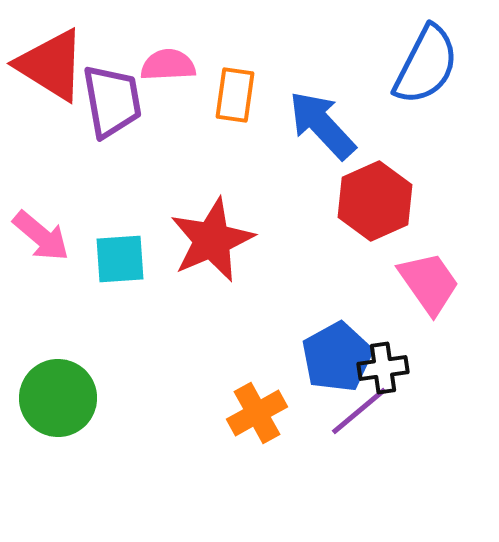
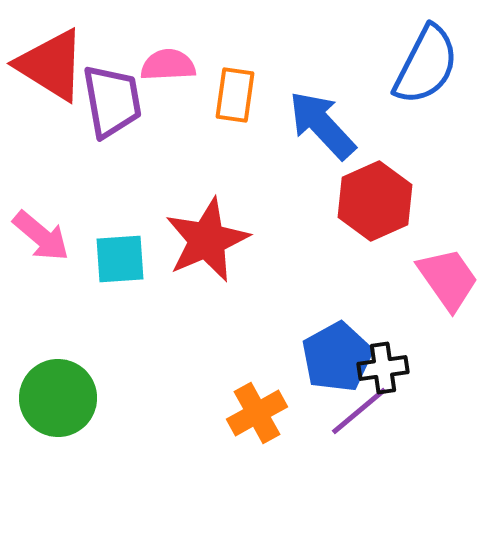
red star: moved 5 px left
pink trapezoid: moved 19 px right, 4 px up
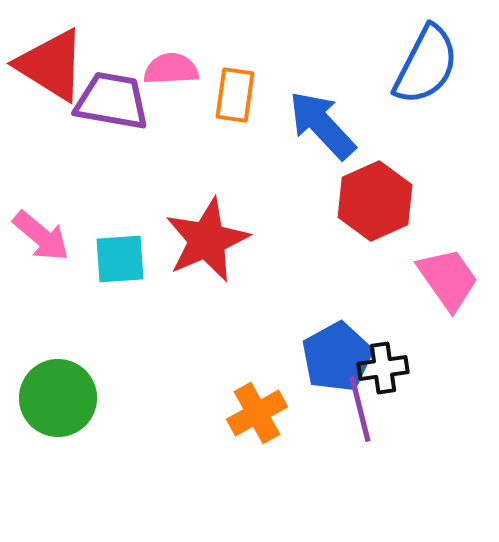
pink semicircle: moved 3 px right, 4 px down
purple trapezoid: rotated 70 degrees counterclockwise
purple line: moved 1 px right, 2 px up; rotated 64 degrees counterclockwise
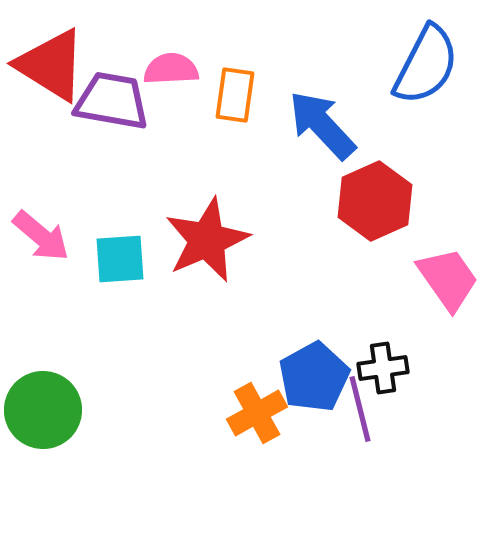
blue pentagon: moved 23 px left, 20 px down
green circle: moved 15 px left, 12 px down
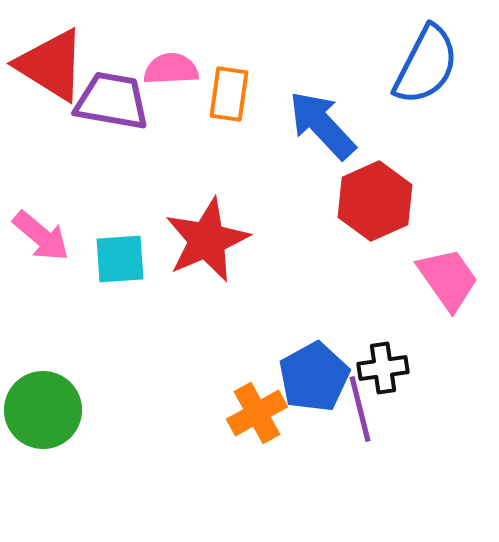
orange rectangle: moved 6 px left, 1 px up
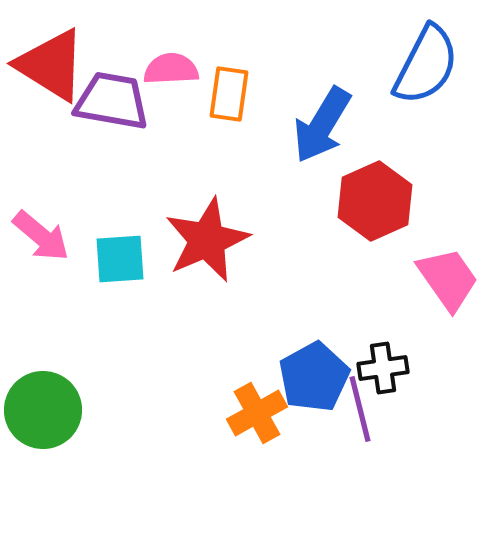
blue arrow: rotated 106 degrees counterclockwise
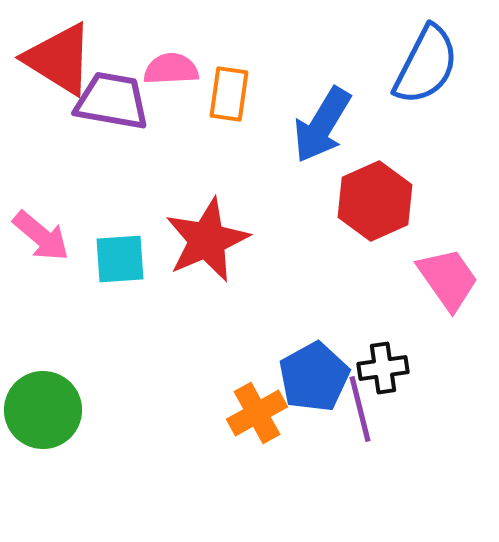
red triangle: moved 8 px right, 6 px up
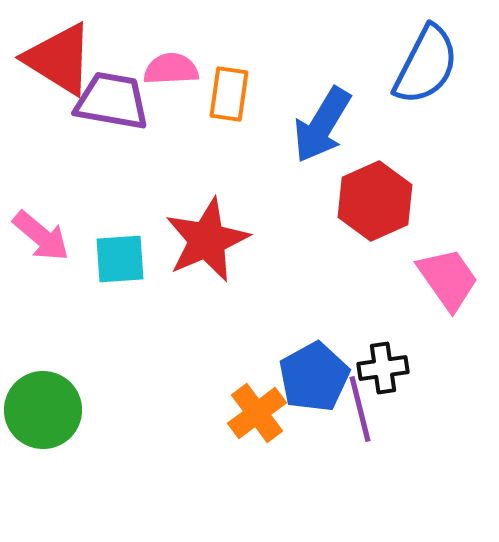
orange cross: rotated 8 degrees counterclockwise
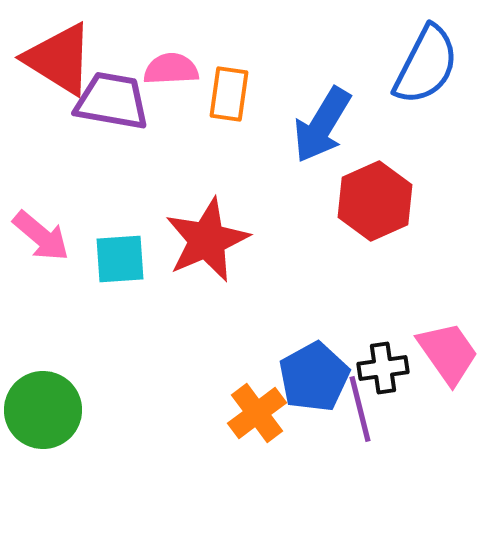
pink trapezoid: moved 74 px down
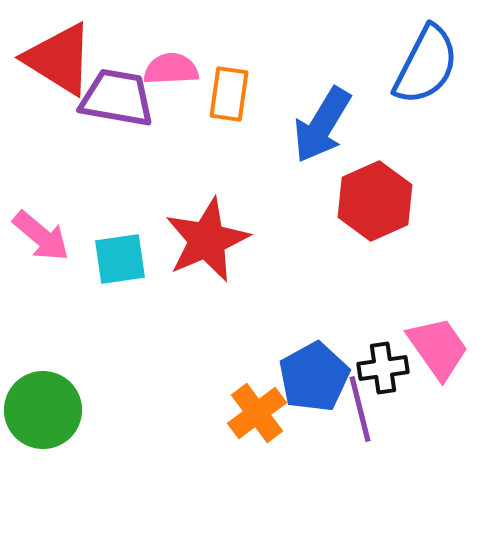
purple trapezoid: moved 5 px right, 3 px up
cyan square: rotated 4 degrees counterclockwise
pink trapezoid: moved 10 px left, 5 px up
